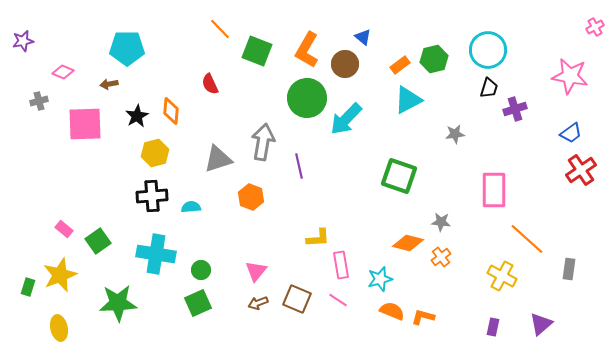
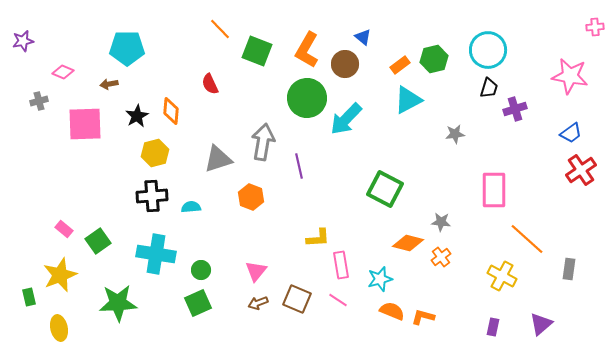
pink cross at (595, 27): rotated 24 degrees clockwise
green square at (399, 176): moved 14 px left, 13 px down; rotated 9 degrees clockwise
green rectangle at (28, 287): moved 1 px right, 10 px down; rotated 30 degrees counterclockwise
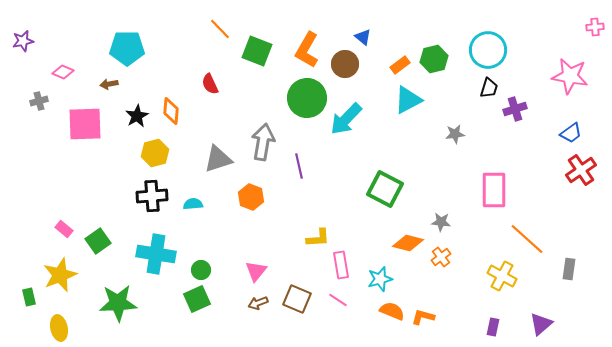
cyan semicircle at (191, 207): moved 2 px right, 3 px up
green square at (198, 303): moved 1 px left, 4 px up
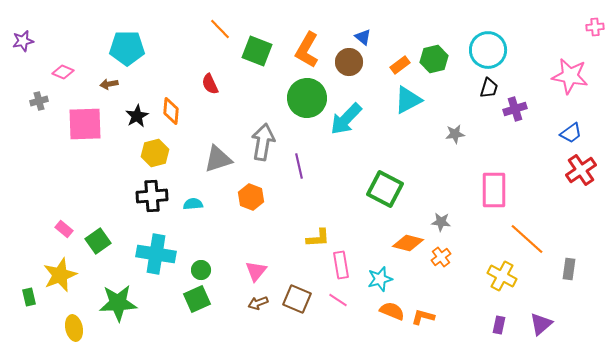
brown circle at (345, 64): moved 4 px right, 2 px up
purple rectangle at (493, 327): moved 6 px right, 2 px up
yellow ellipse at (59, 328): moved 15 px right
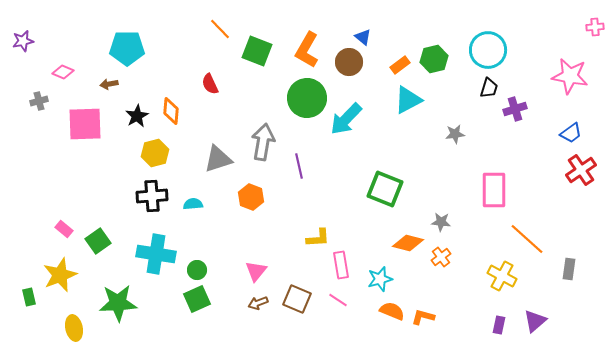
green square at (385, 189): rotated 6 degrees counterclockwise
green circle at (201, 270): moved 4 px left
purple triangle at (541, 324): moved 6 px left, 3 px up
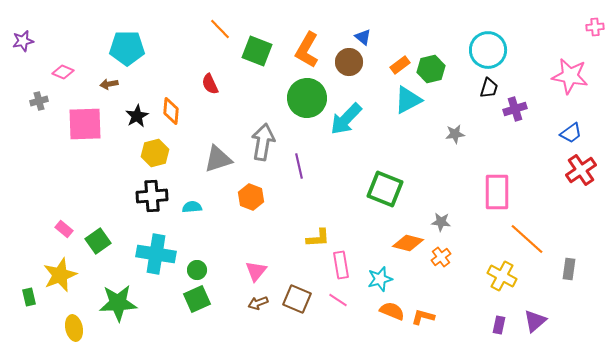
green hexagon at (434, 59): moved 3 px left, 10 px down
pink rectangle at (494, 190): moved 3 px right, 2 px down
cyan semicircle at (193, 204): moved 1 px left, 3 px down
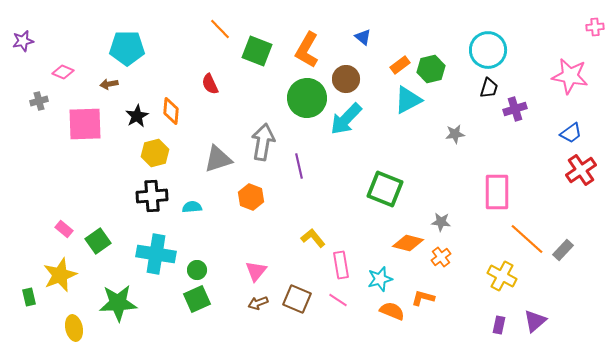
brown circle at (349, 62): moved 3 px left, 17 px down
yellow L-shape at (318, 238): moved 5 px left; rotated 125 degrees counterclockwise
gray rectangle at (569, 269): moved 6 px left, 19 px up; rotated 35 degrees clockwise
orange L-shape at (423, 317): moved 19 px up
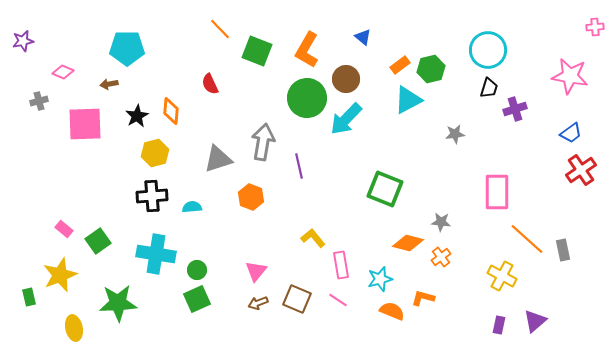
gray rectangle at (563, 250): rotated 55 degrees counterclockwise
